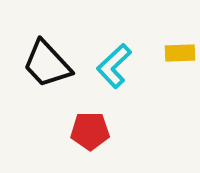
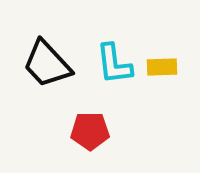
yellow rectangle: moved 18 px left, 14 px down
cyan L-shape: moved 2 px up; rotated 54 degrees counterclockwise
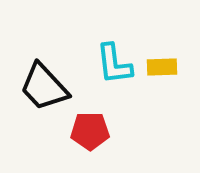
black trapezoid: moved 3 px left, 23 px down
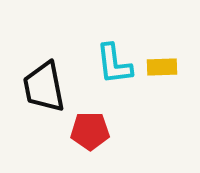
black trapezoid: rotated 32 degrees clockwise
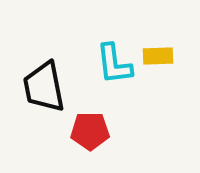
yellow rectangle: moved 4 px left, 11 px up
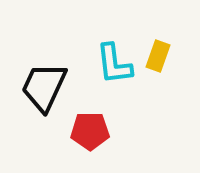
yellow rectangle: rotated 68 degrees counterclockwise
black trapezoid: rotated 36 degrees clockwise
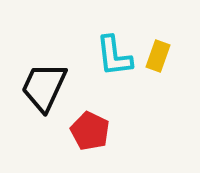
cyan L-shape: moved 8 px up
red pentagon: rotated 27 degrees clockwise
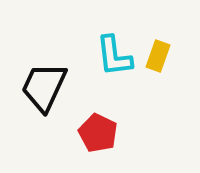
red pentagon: moved 8 px right, 2 px down
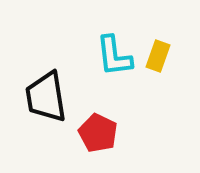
black trapezoid: moved 2 px right, 10 px down; rotated 34 degrees counterclockwise
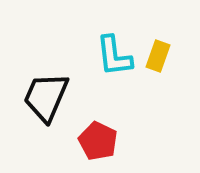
black trapezoid: rotated 32 degrees clockwise
red pentagon: moved 8 px down
